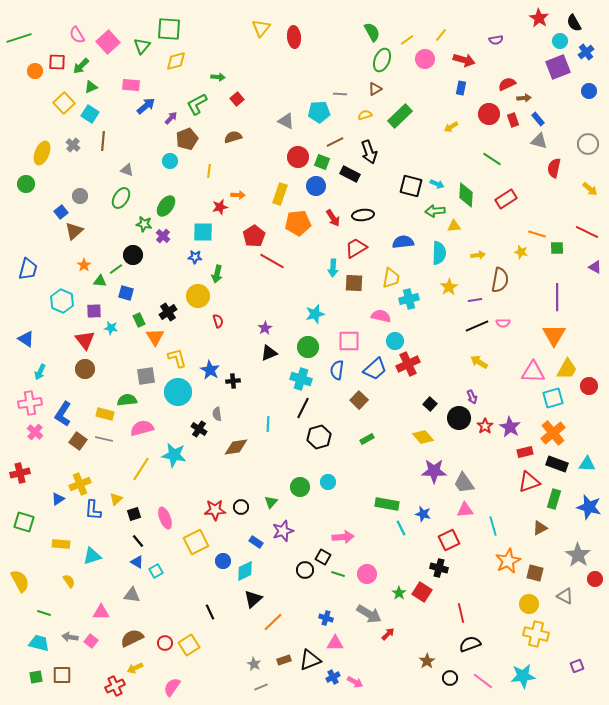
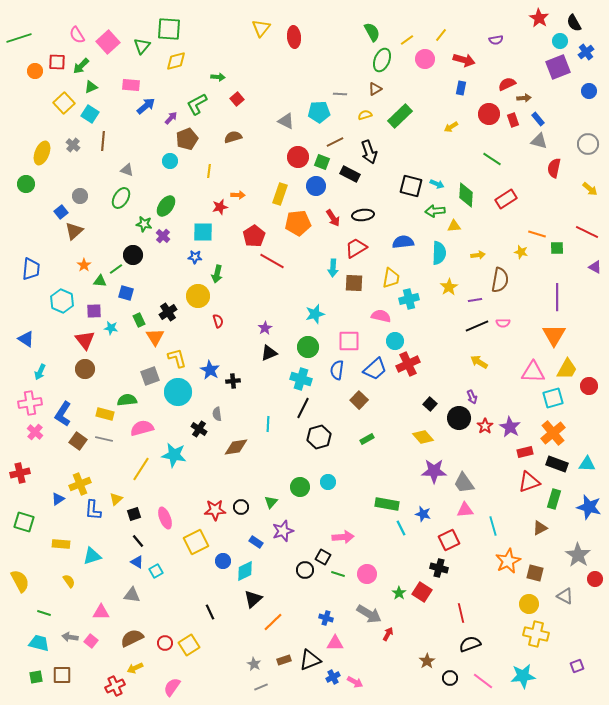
blue trapezoid at (28, 269): moved 3 px right; rotated 10 degrees counterclockwise
gray square at (146, 376): moved 4 px right; rotated 12 degrees counterclockwise
red arrow at (388, 634): rotated 16 degrees counterclockwise
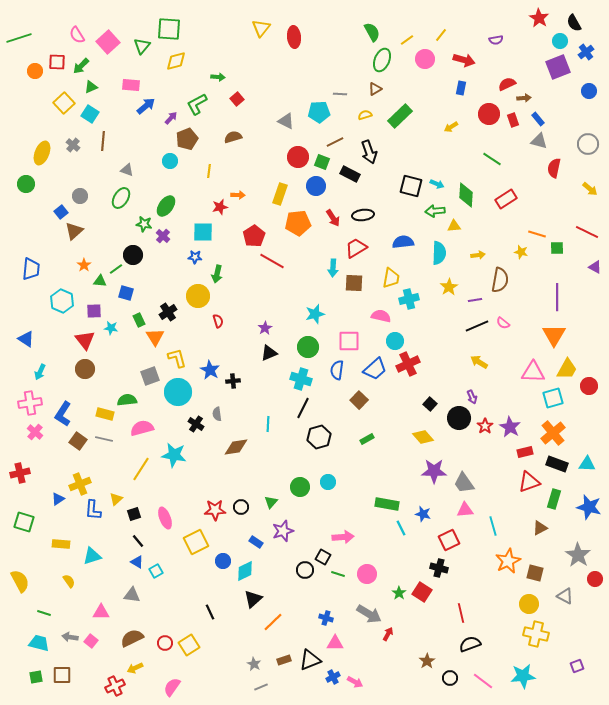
pink semicircle at (503, 323): rotated 40 degrees clockwise
black cross at (199, 429): moved 3 px left, 5 px up
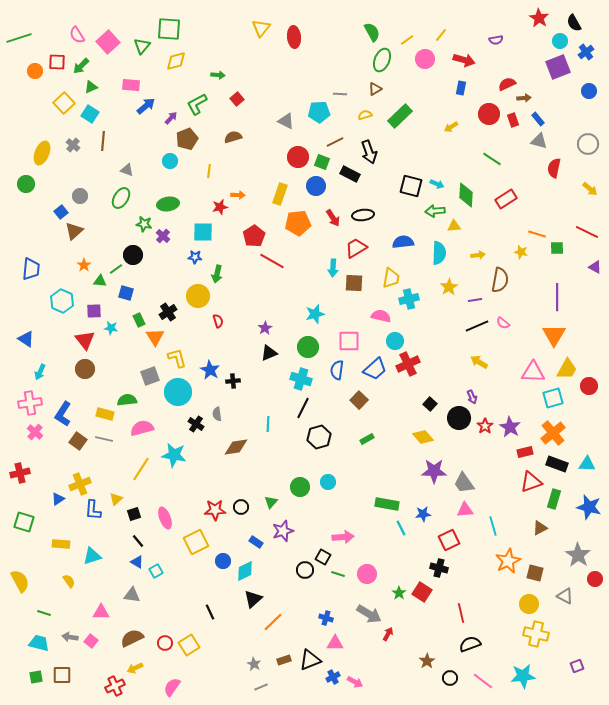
green arrow at (218, 77): moved 2 px up
green ellipse at (166, 206): moved 2 px right, 2 px up; rotated 45 degrees clockwise
red triangle at (529, 482): moved 2 px right
blue star at (423, 514): rotated 21 degrees counterclockwise
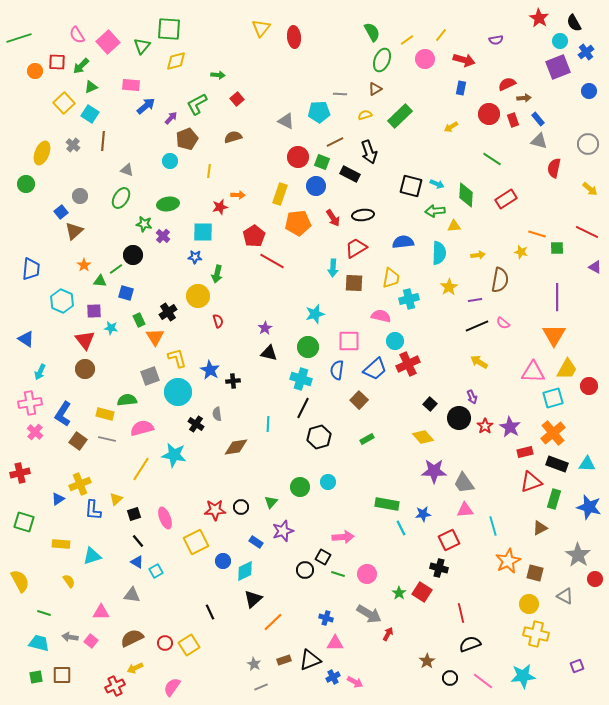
black triangle at (269, 353): rotated 36 degrees clockwise
gray line at (104, 439): moved 3 px right
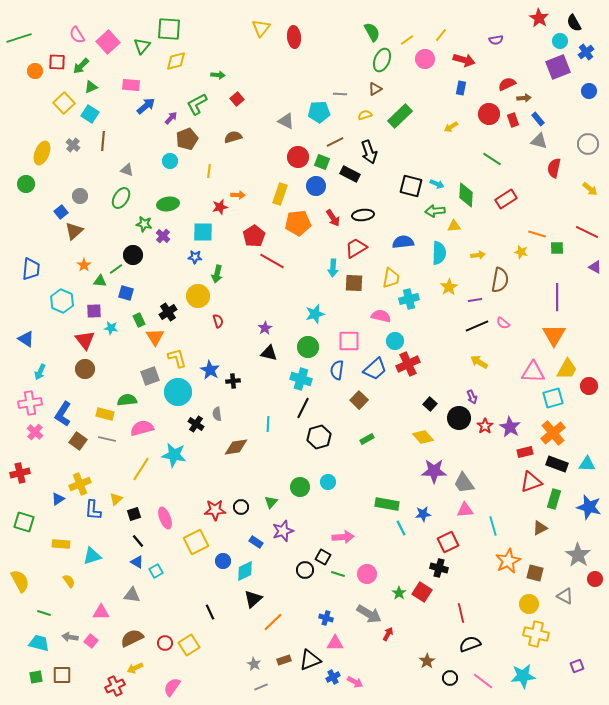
red square at (449, 540): moved 1 px left, 2 px down
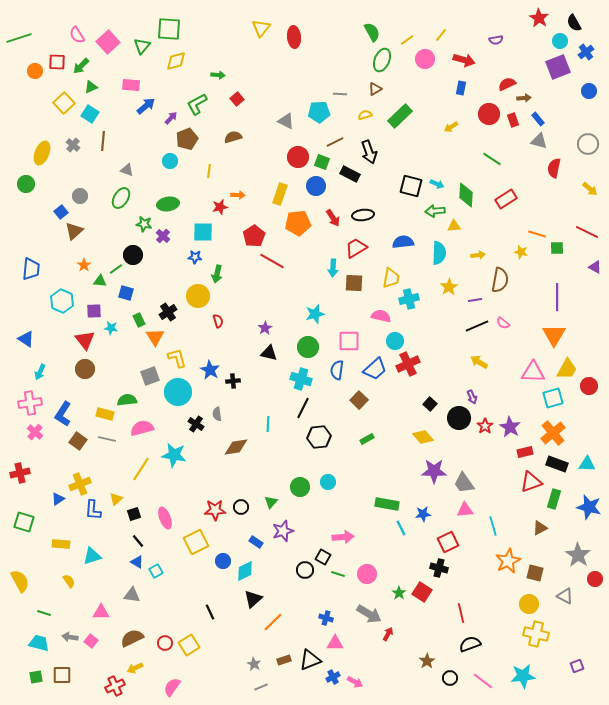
black hexagon at (319, 437): rotated 10 degrees clockwise
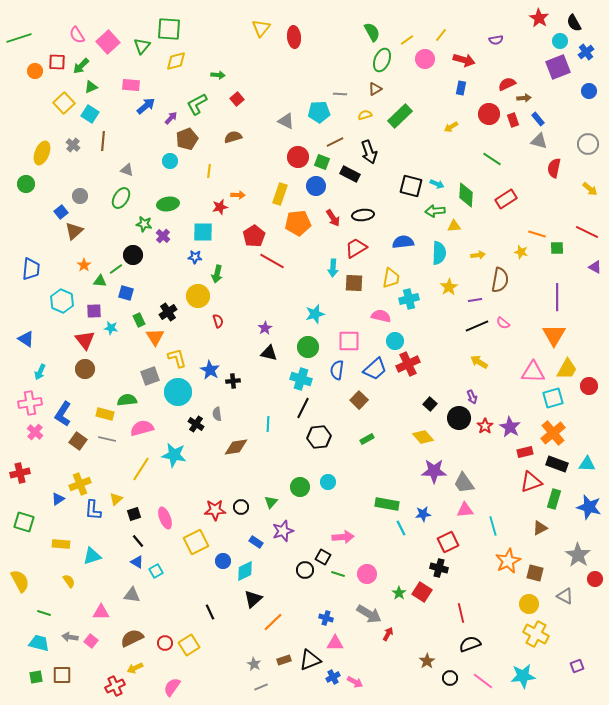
yellow cross at (536, 634): rotated 15 degrees clockwise
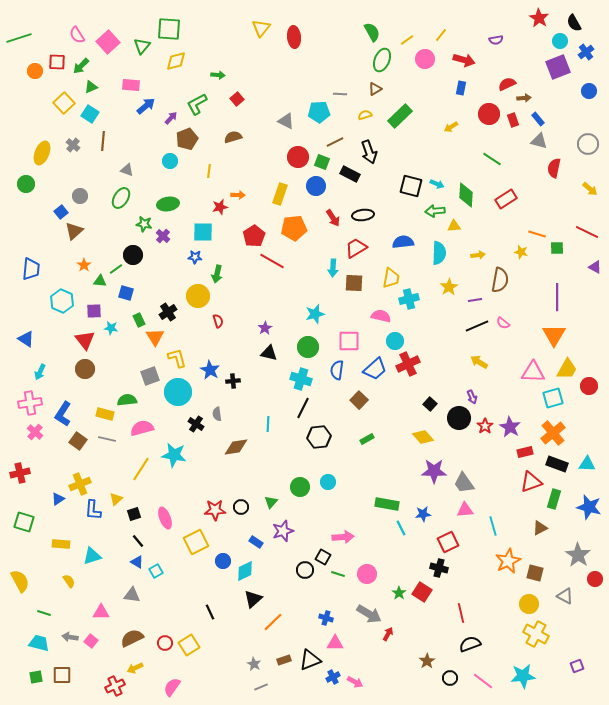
orange pentagon at (298, 223): moved 4 px left, 5 px down
